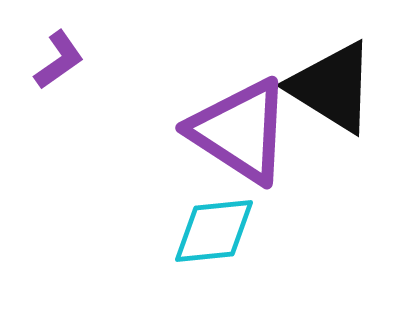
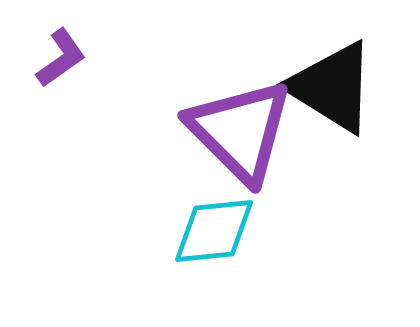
purple L-shape: moved 2 px right, 2 px up
purple triangle: rotated 12 degrees clockwise
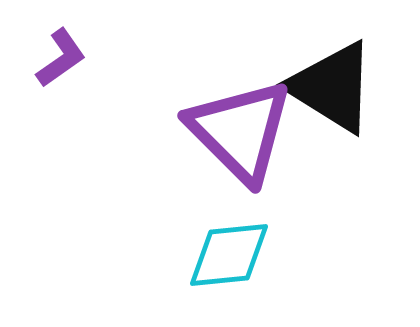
cyan diamond: moved 15 px right, 24 px down
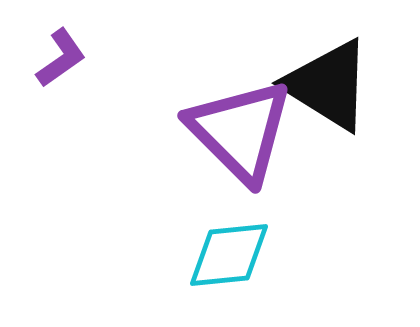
black triangle: moved 4 px left, 2 px up
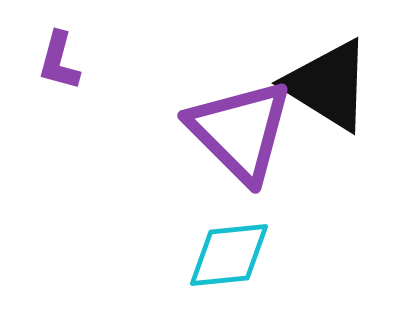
purple L-shape: moved 2 px left, 3 px down; rotated 140 degrees clockwise
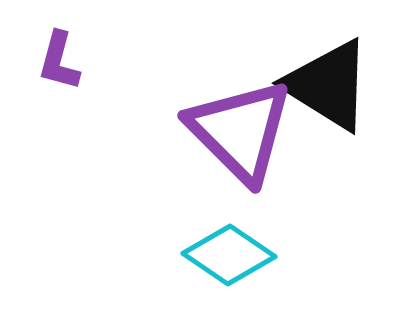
cyan diamond: rotated 40 degrees clockwise
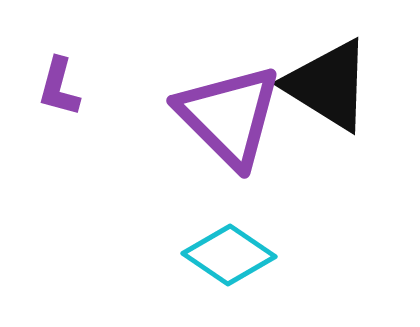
purple L-shape: moved 26 px down
purple triangle: moved 11 px left, 15 px up
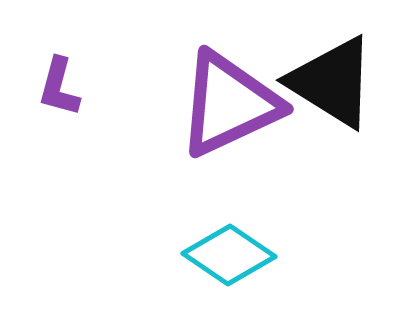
black triangle: moved 4 px right, 3 px up
purple triangle: moved 12 px up; rotated 50 degrees clockwise
